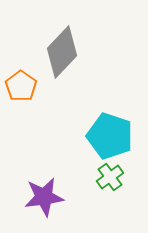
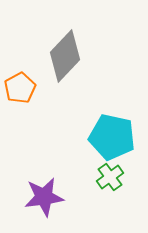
gray diamond: moved 3 px right, 4 px down
orange pentagon: moved 1 px left, 2 px down; rotated 8 degrees clockwise
cyan pentagon: moved 2 px right, 1 px down; rotated 6 degrees counterclockwise
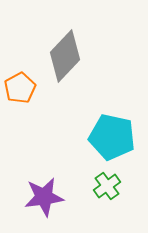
green cross: moved 3 px left, 9 px down
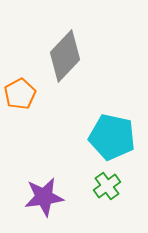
orange pentagon: moved 6 px down
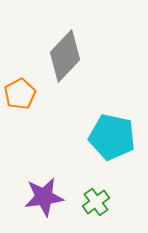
green cross: moved 11 px left, 16 px down
